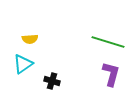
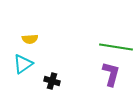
green line: moved 8 px right, 5 px down; rotated 8 degrees counterclockwise
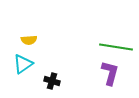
yellow semicircle: moved 1 px left, 1 px down
purple L-shape: moved 1 px left, 1 px up
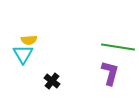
green line: moved 2 px right
cyan triangle: moved 10 px up; rotated 25 degrees counterclockwise
black cross: rotated 21 degrees clockwise
